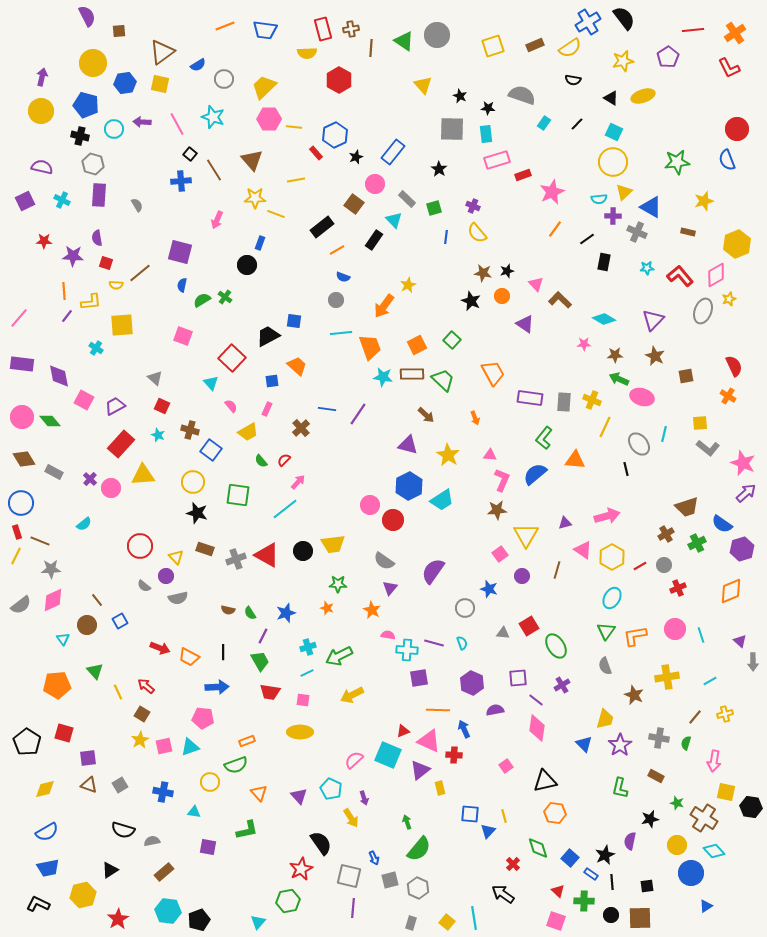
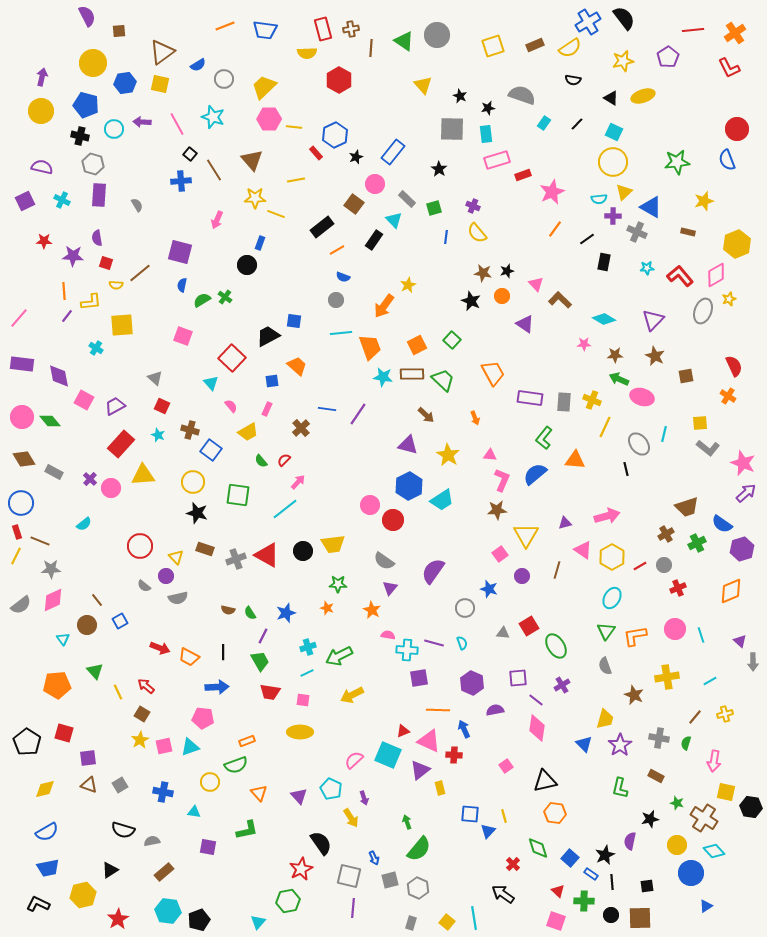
black star at (488, 108): rotated 16 degrees counterclockwise
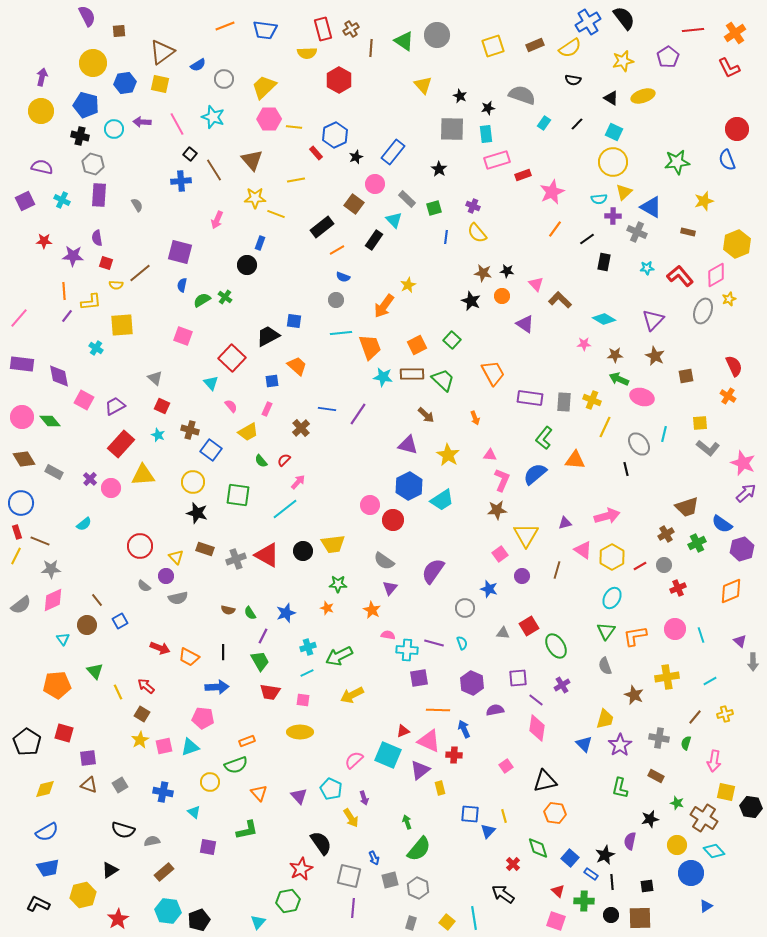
brown cross at (351, 29): rotated 21 degrees counterclockwise
black star at (507, 271): rotated 24 degrees clockwise
cyan triangle at (194, 812): rotated 32 degrees clockwise
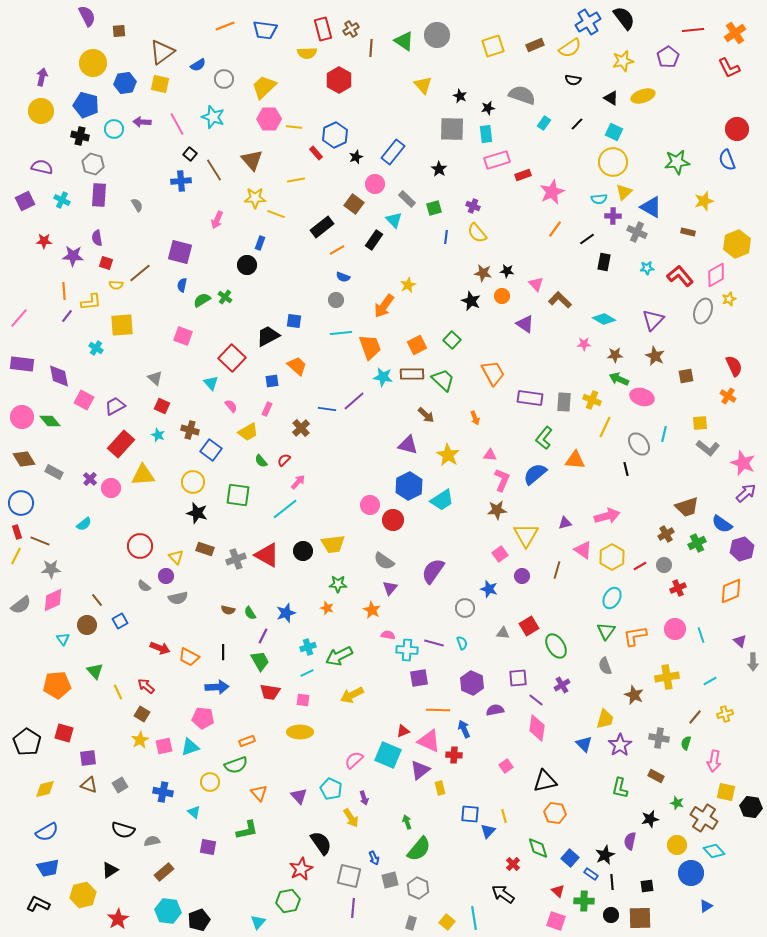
purple line at (358, 414): moved 4 px left, 13 px up; rotated 15 degrees clockwise
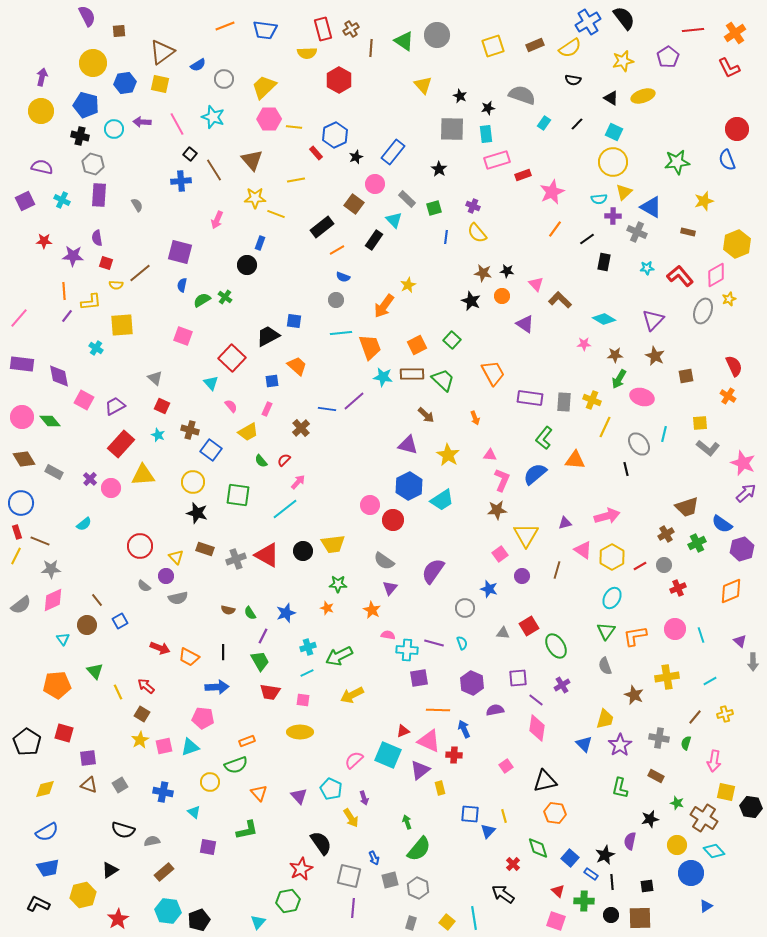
green arrow at (619, 379): rotated 84 degrees counterclockwise
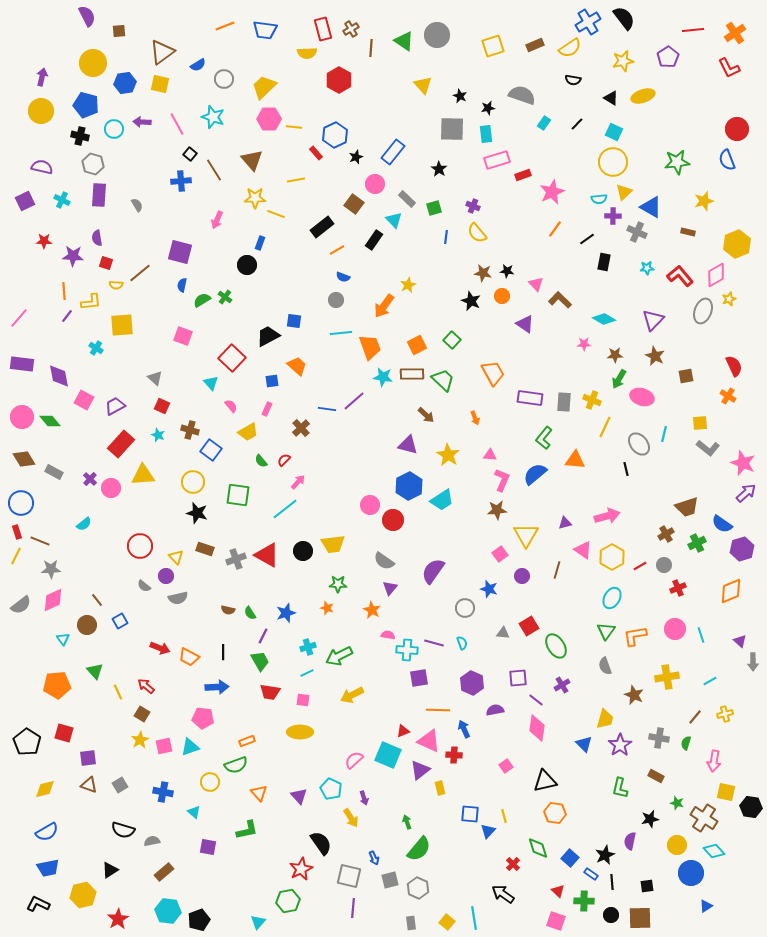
gray rectangle at (411, 923): rotated 24 degrees counterclockwise
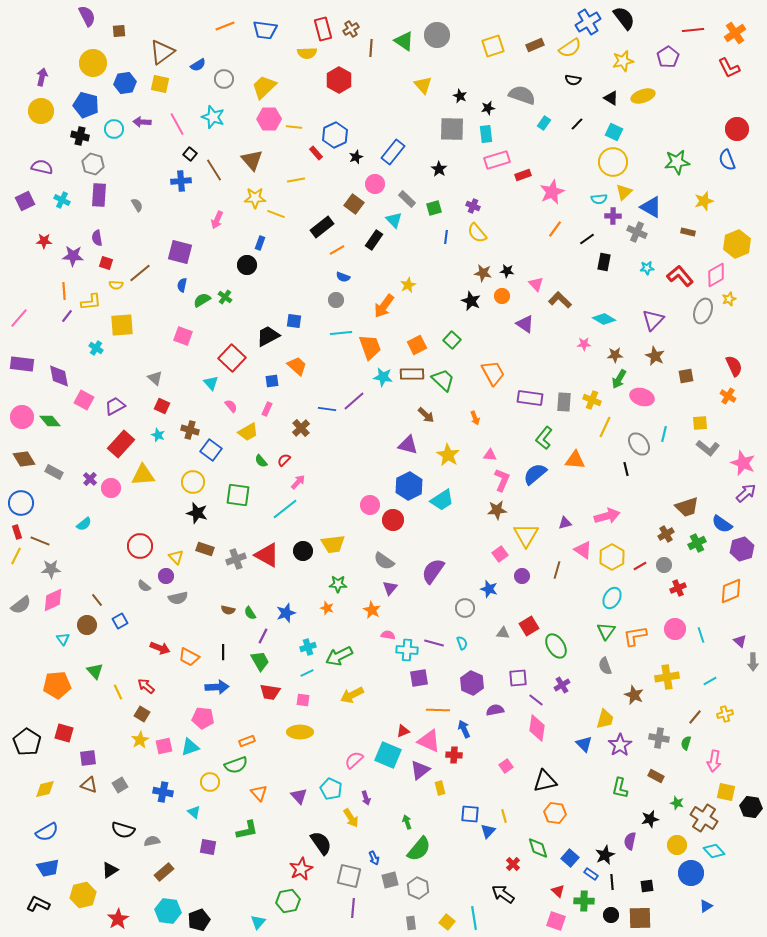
purple arrow at (364, 798): moved 2 px right
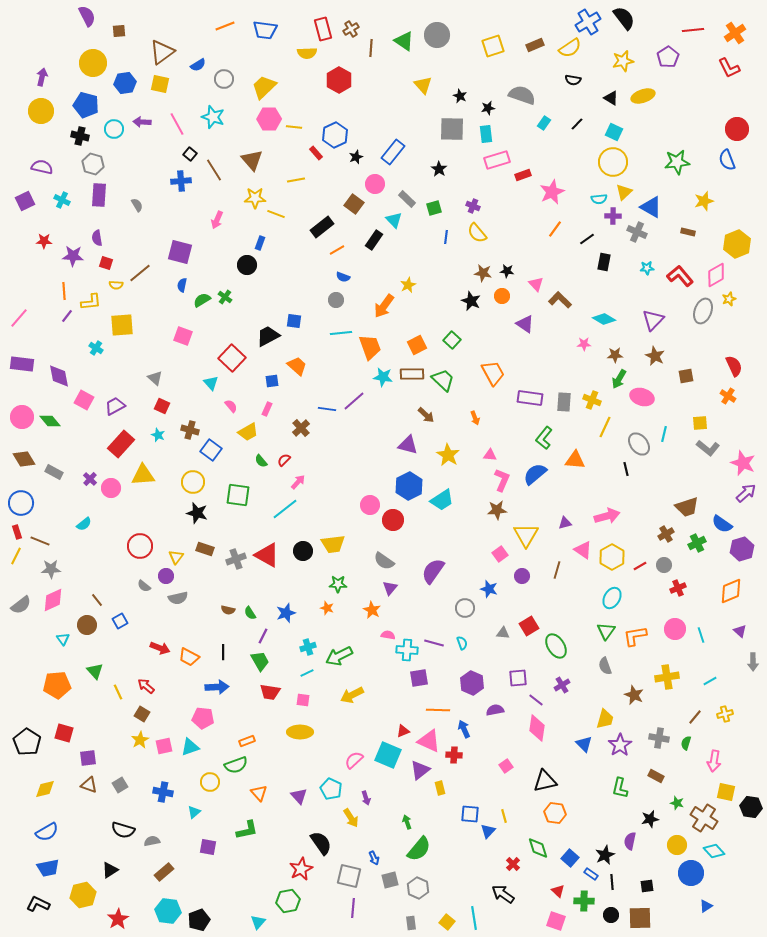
yellow triangle at (176, 557): rotated 21 degrees clockwise
purple triangle at (740, 641): moved 10 px up
cyan triangle at (194, 812): rotated 40 degrees clockwise
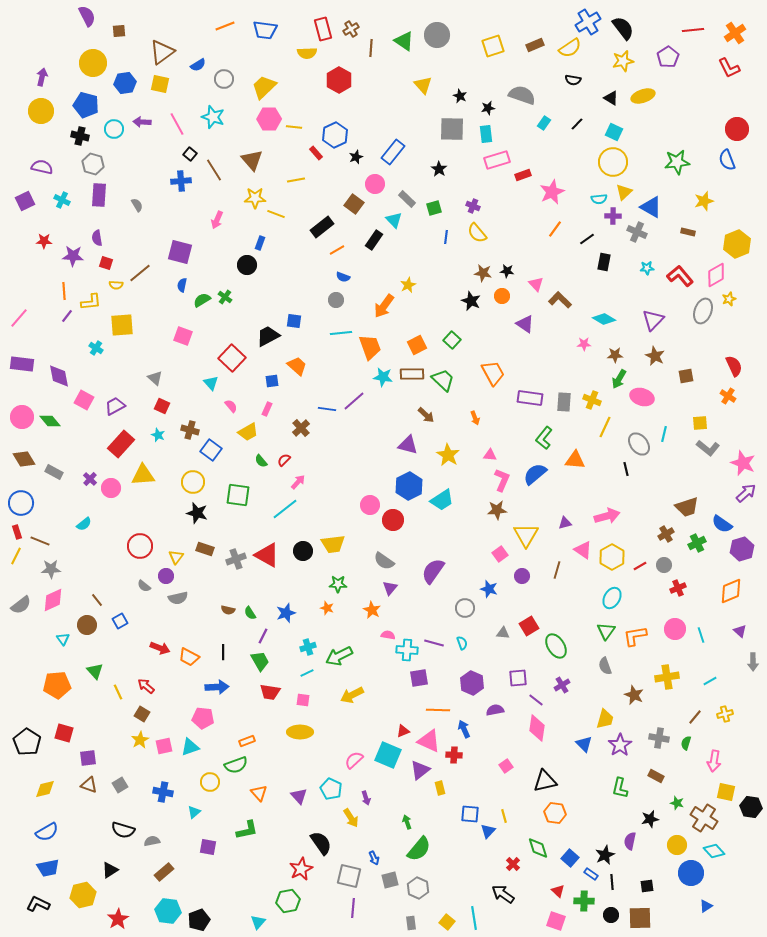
black semicircle at (624, 18): moved 1 px left, 10 px down
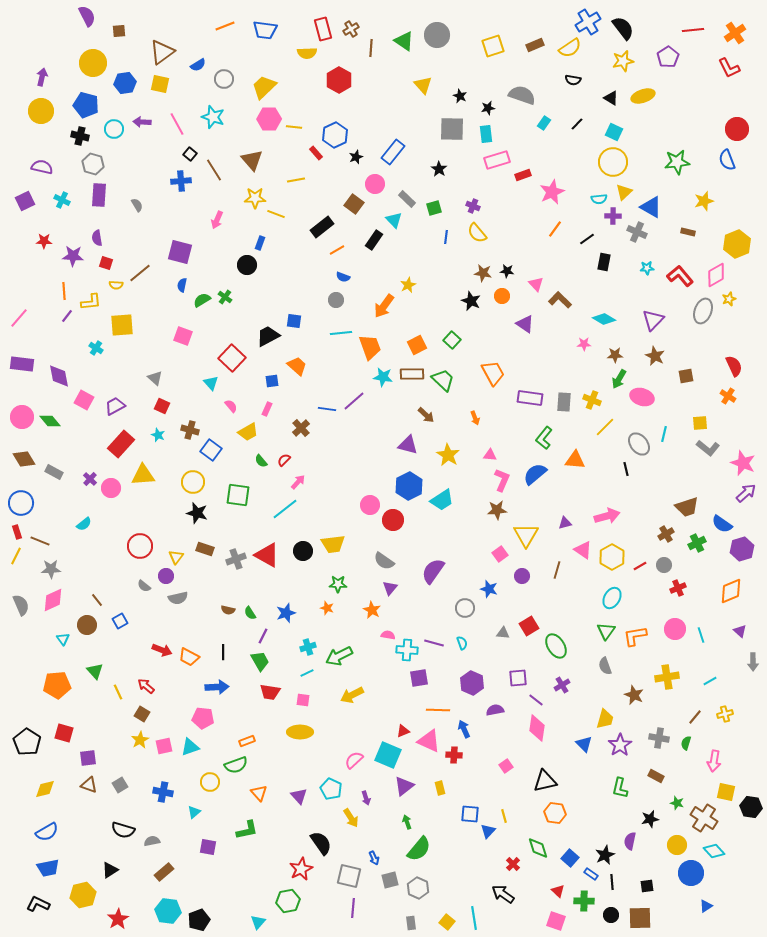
yellow line at (605, 427): rotated 20 degrees clockwise
gray semicircle at (21, 605): rotated 75 degrees counterclockwise
red arrow at (160, 648): moved 2 px right, 2 px down
purple triangle at (420, 770): moved 16 px left, 16 px down
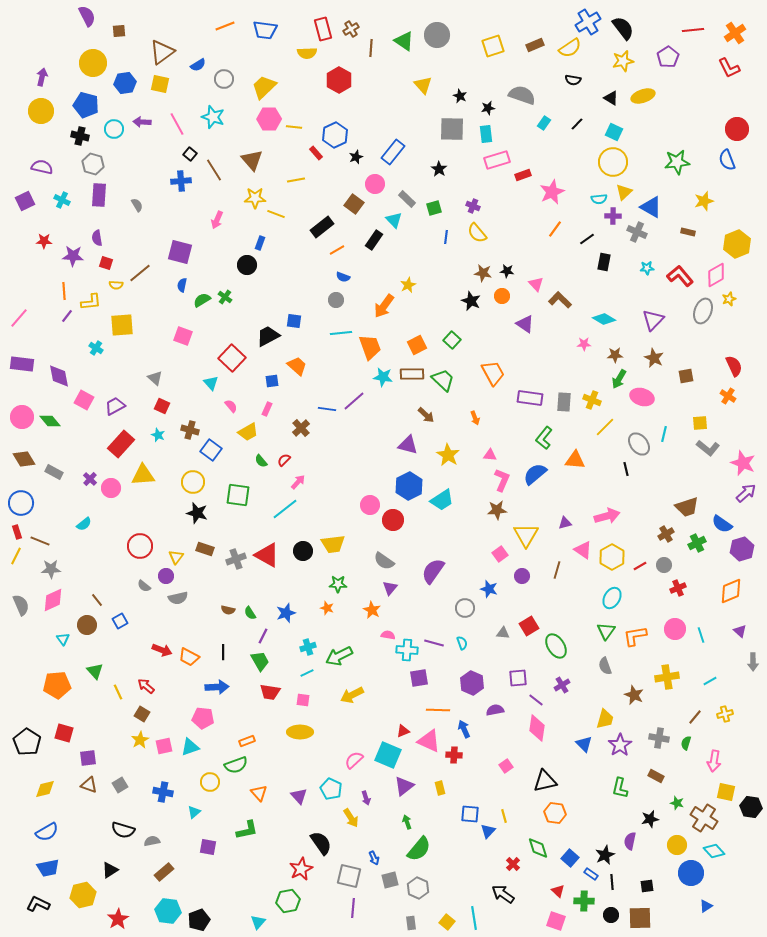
brown star at (655, 356): moved 1 px left, 2 px down
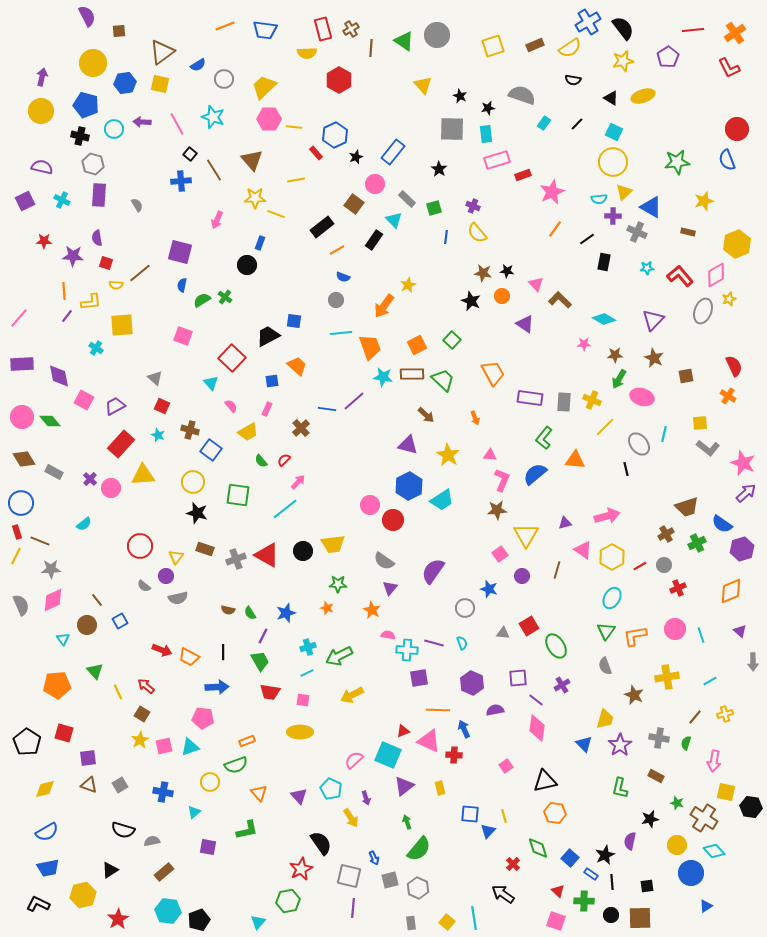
purple rectangle at (22, 364): rotated 10 degrees counterclockwise
